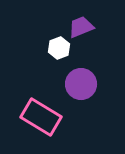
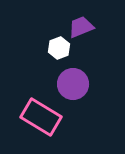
purple circle: moved 8 px left
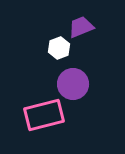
pink rectangle: moved 3 px right, 2 px up; rotated 45 degrees counterclockwise
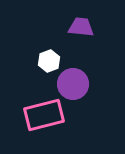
purple trapezoid: rotated 28 degrees clockwise
white hexagon: moved 10 px left, 13 px down
